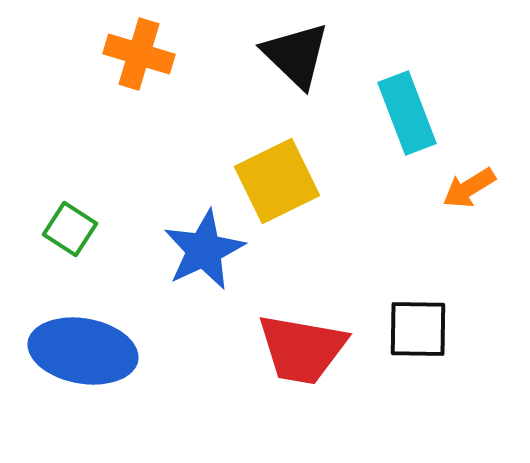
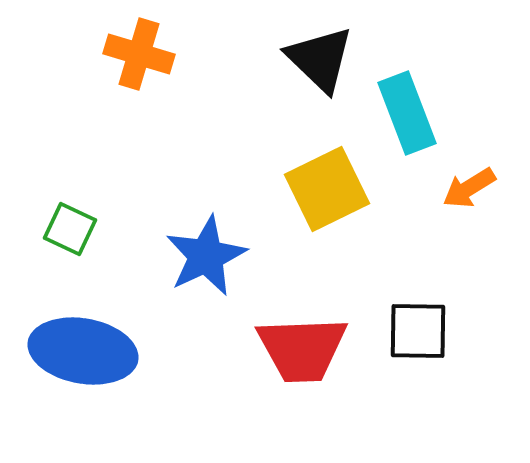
black triangle: moved 24 px right, 4 px down
yellow square: moved 50 px right, 8 px down
green square: rotated 8 degrees counterclockwise
blue star: moved 2 px right, 6 px down
black square: moved 2 px down
red trapezoid: rotated 12 degrees counterclockwise
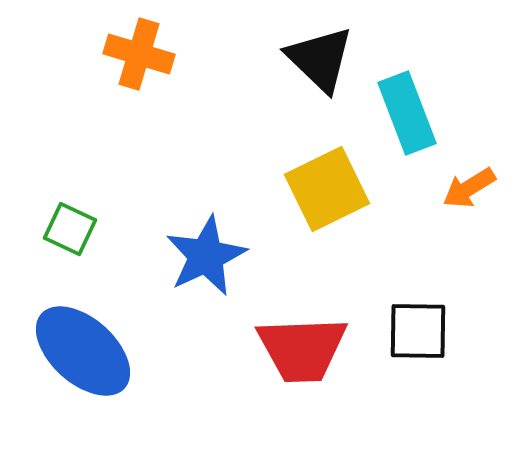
blue ellipse: rotated 32 degrees clockwise
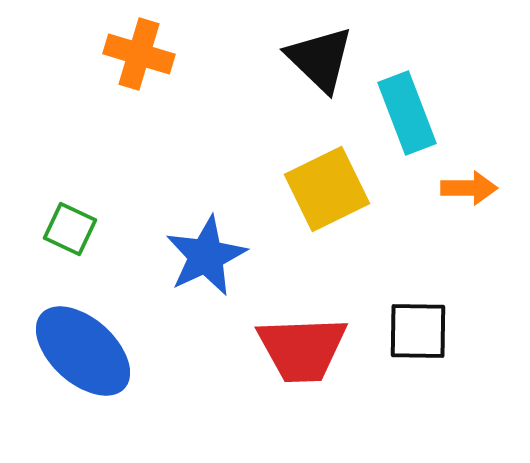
orange arrow: rotated 148 degrees counterclockwise
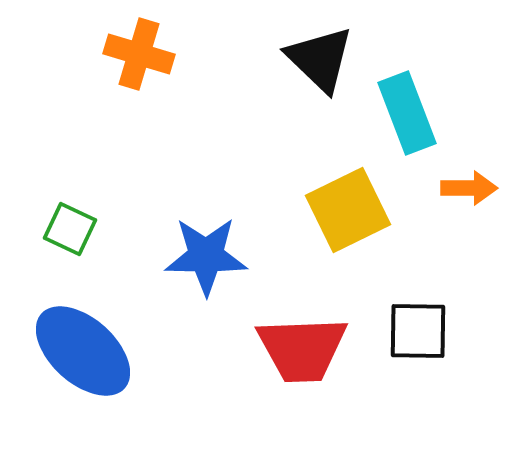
yellow square: moved 21 px right, 21 px down
blue star: rotated 26 degrees clockwise
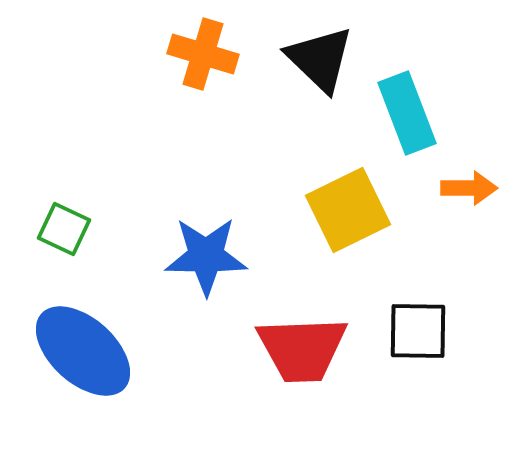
orange cross: moved 64 px right
green square: moved 6 px left
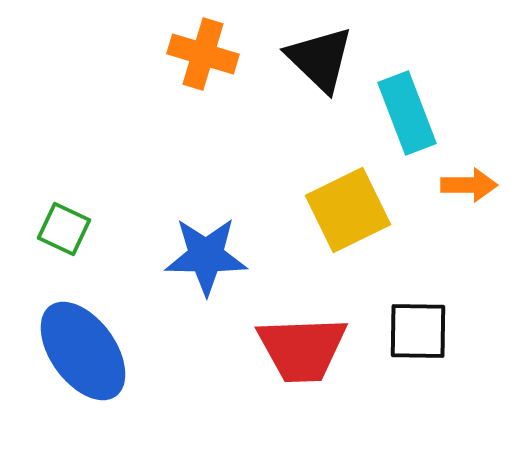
orange arrow: moved 3 px up
blue ellipse: rotated 12 degrees clockwise
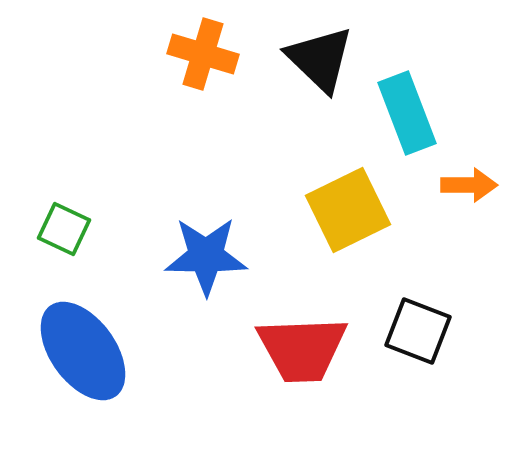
black square: rotated 20 degrees clockwise
